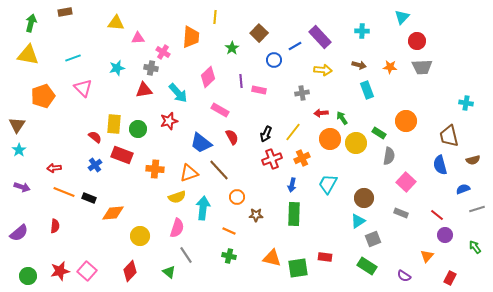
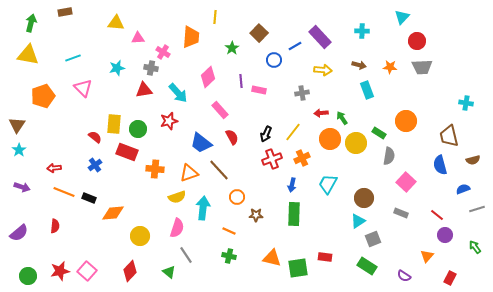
pink rectangle at (220, 110): rotated 18 degrees clockwise
red rectangle at (122, 155): moved 5 px right, 3 px up
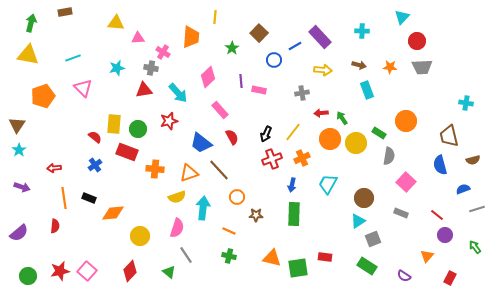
orange line at (64, 192): moved 6 px down; rotated 60 degrees clockwise
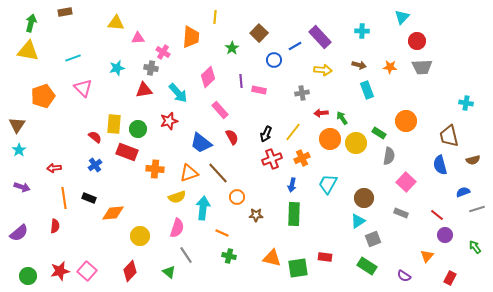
yellow triangle at (28, 55): moved 4 px up
brown line at (219, 170): moved 1 px left, 3 px down
blue semicircle at (463, 189): moved 3 px down
orange line at (229, 231): moved 7 px left, 2 px down
